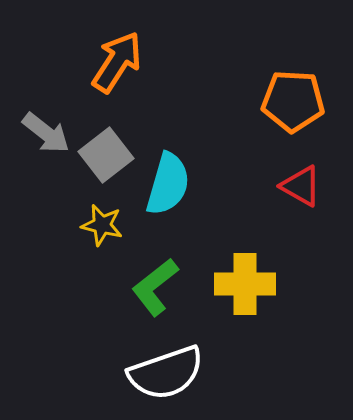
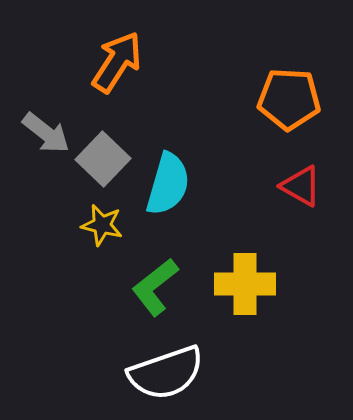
orange pentagon: moved 4 px left, 2 px up
gray square: moved 3 px left, 4 px down; rotated 8 degrees counterclockwise
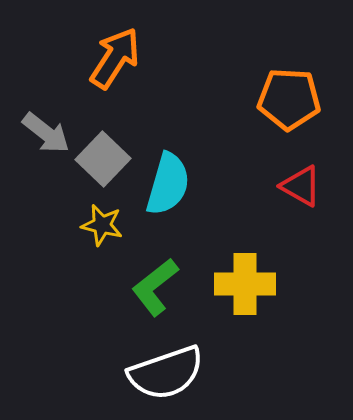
orange arrow: moved 2 px left, 4 px up
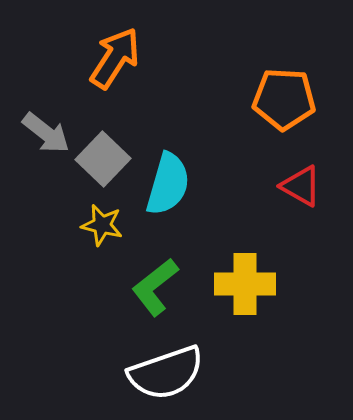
orange pentagon: moved 5 px left
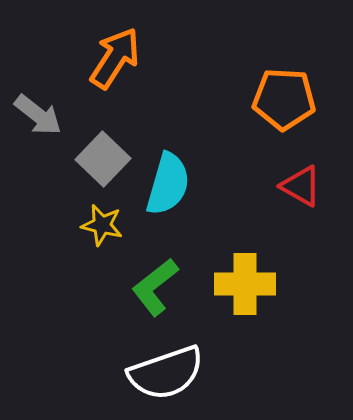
gray arrow: moved 8 px left, 18 px up
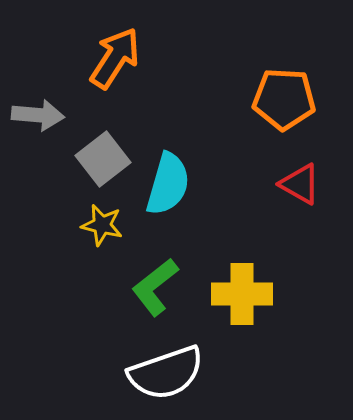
gray arrow: rotated 33 degrees counterclockwise
gray square: rotated 8 degrees clockwise
red triangle: moved 1 px left, 2 px up
yellow cross: moved 3 px left, 10 px down
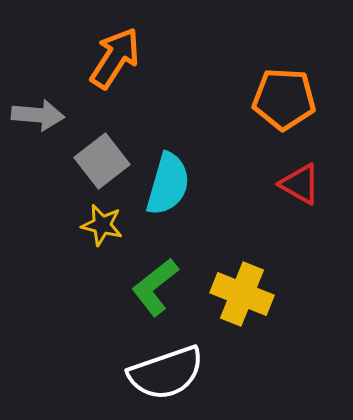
gray square: moved 1 px left, 2 px down
yellow cross: rotated 22 degrees clockwise
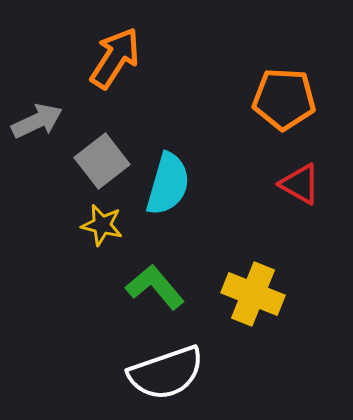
gray arrow: moved 1 px left, 6 px down; rotated 30 degrees counterclockwise
green L-shape: rotated 88 degrees clockwise
yellow cross: moved 11 px right
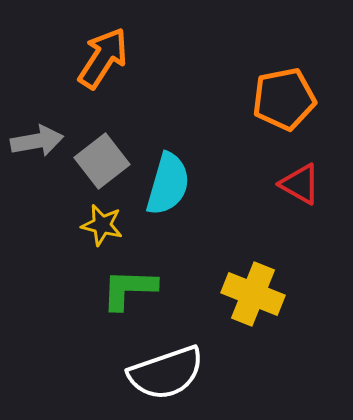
orange arrow: moved 12 px left
orange pentagon: rotated 14 degrees counterclockwise
gray arrow: moved 20 px down; rotated 15 degrees clockwise
green L-shape: moved 26 px left, 2 px down; rotated 48 degrees counterclockwise
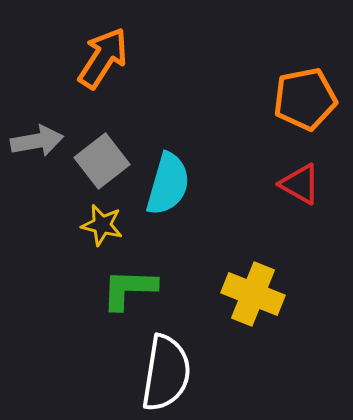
orange pentagon: moved 21 px right
white semicircle: rotated 62 degrees counterclockwise
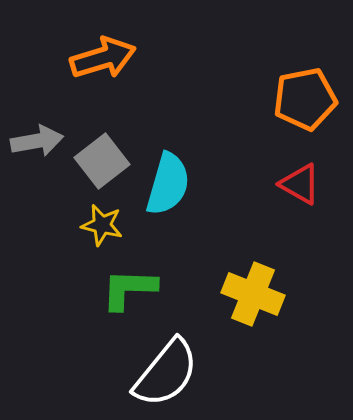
orange arrow: rotated 40 degrees clockwise
white semicircle: rotated 30 degrees clockwise
